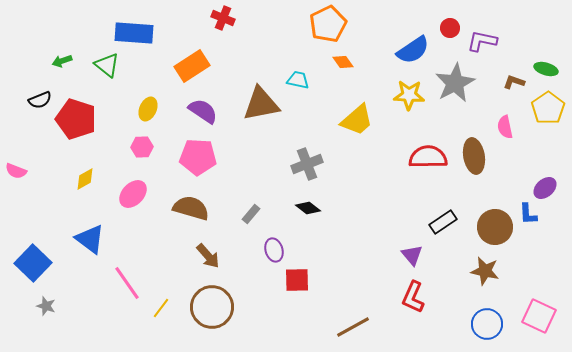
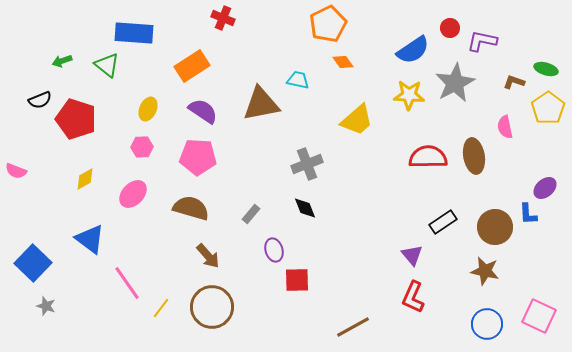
black diamond at (308, 208): moved 3 px left; rotated 30 degrees clockwise
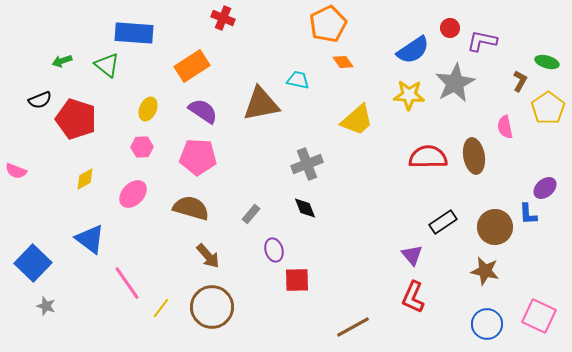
green ellipse at (546, 69): moved 1 px right, 7 px up
brown L-shape at (514, 82): moved 6 px right, 1 px up; rotated 100 degrees clockwise
